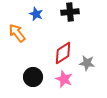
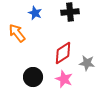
blue star: moved 1 px left, 1 px up
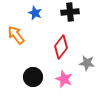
orange arrow: moved 1 px left, 2 px down
red diamond: moved 2 px left, 6 px up; rotated 20 degrees counterclockwise
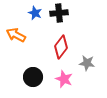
black cross: moved 11 px left, 1 px down
orange arrow: rotated 24 degrees counterclockwise
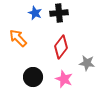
orange arrow: moved 2 px right, 3 px down; rotated 18 degrees clockwise
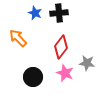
pink star: moved 1 px right, 6 px up
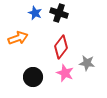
black cross: rotated 24 degrees clockwise
orange arrow: rotated 114 degrees clockwise
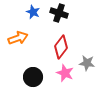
blue star: moved 2 px left, 1 px up
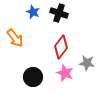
orange arrow: moved 3 px left; rotated 72 degrees clockwise
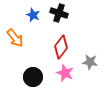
blue star: moved 3 px down
gray star: moved 3 px right, 1 px up
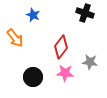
black cross: moved 26 px right
pink star: rotated 18 degrees counterclockwise
